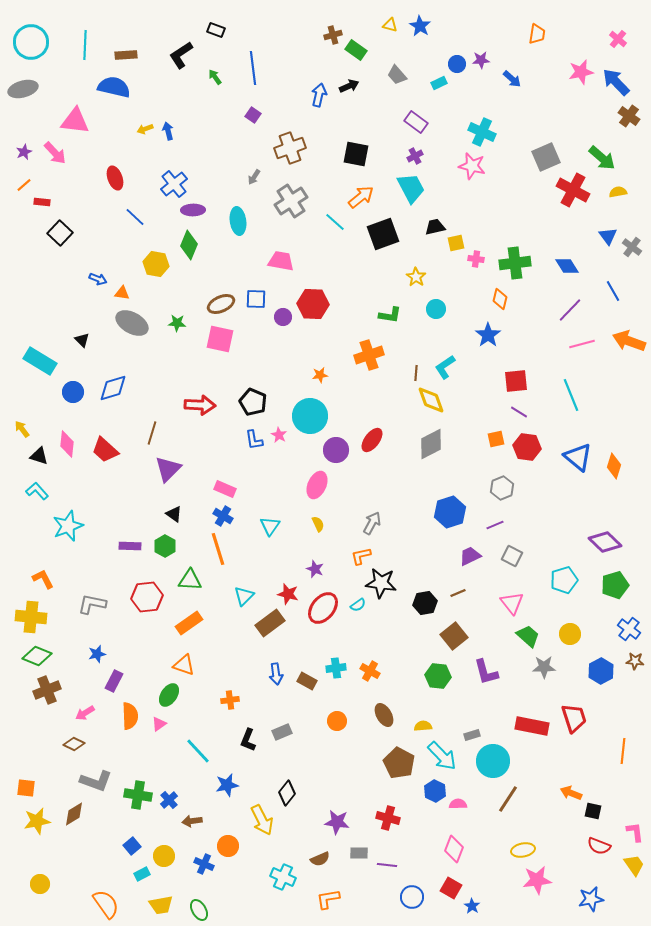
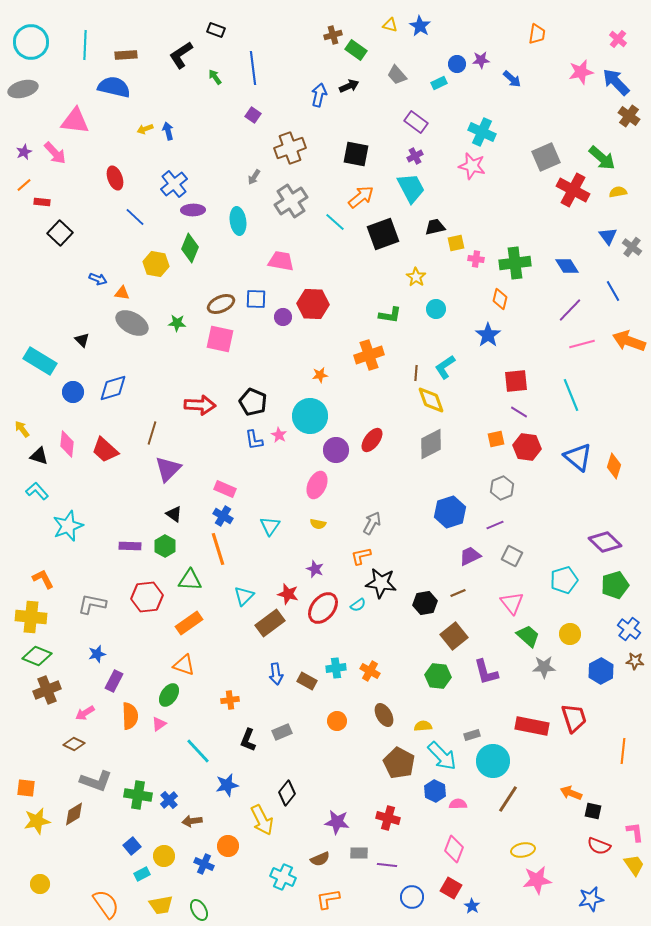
green diamond at (189, 245): moved 1 px right, 3 px down
yellow semicircle at (318, 524): rotated 126 degrees clockwise
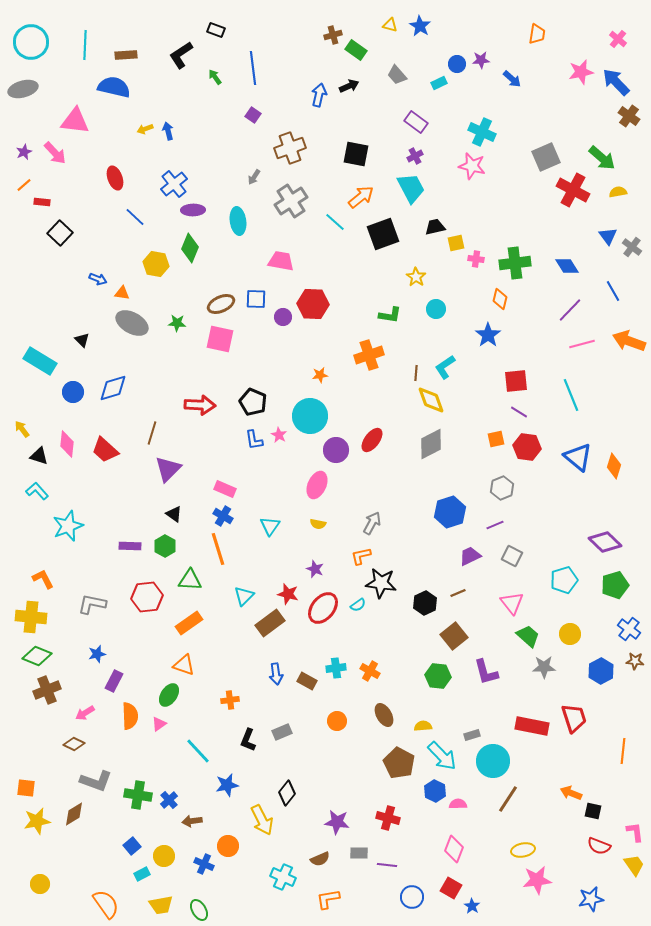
black hexagon at (425, 603): rotated 15 degrees counterclockwise
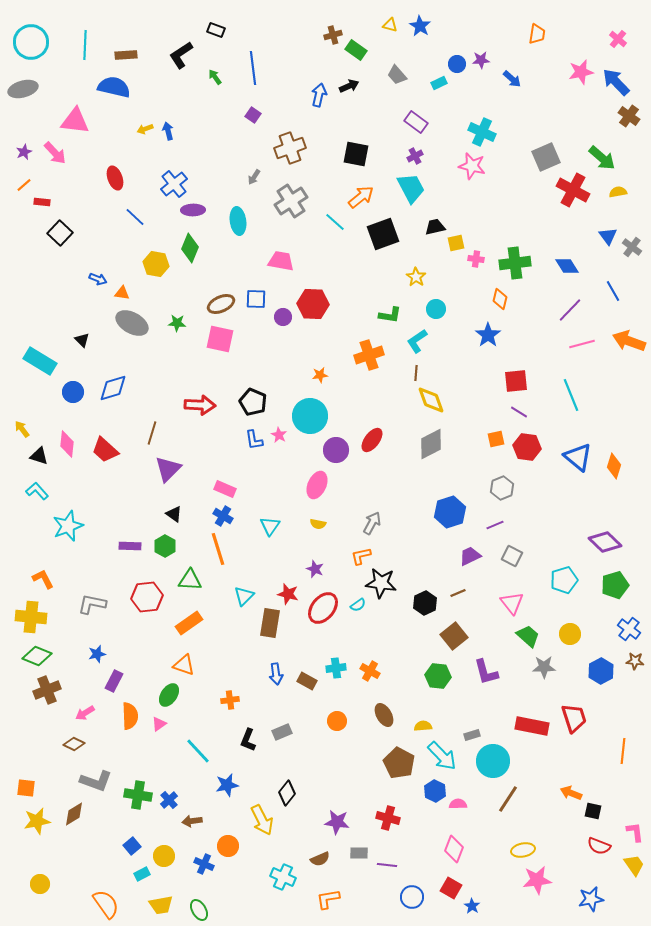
cyan L-shape at (445, 367): moved 28 px left, 26 px up
brown rectangle at (270, 623): rotated 44 degrees counterclockwise
